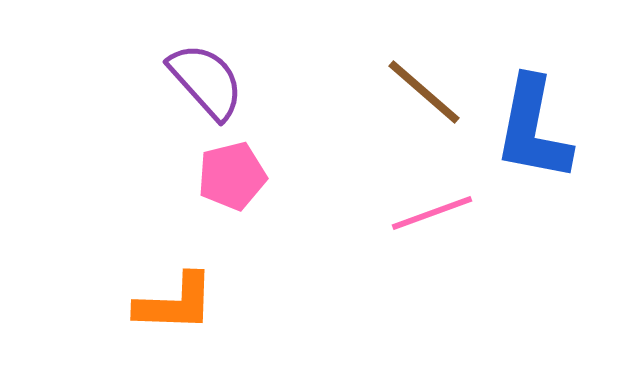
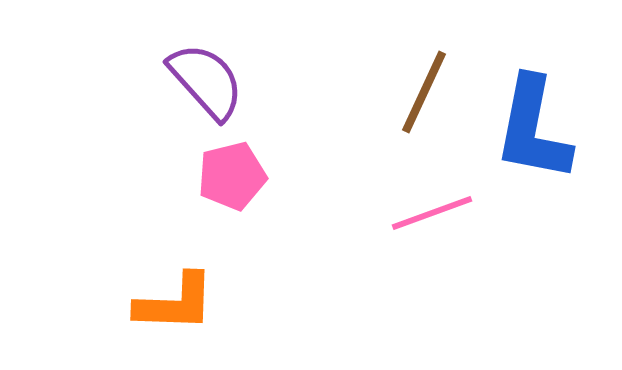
brown line: rotated 74 degrees clockwise
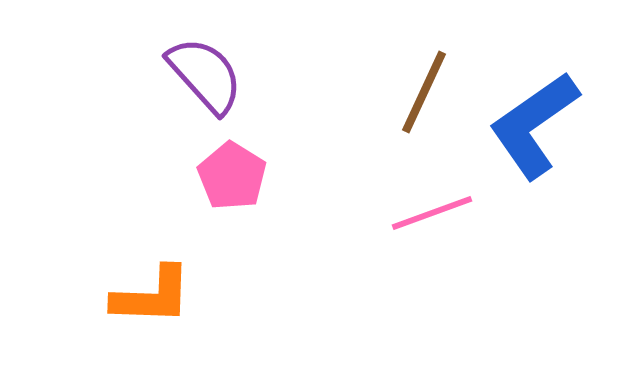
purple semicircle: moved 1 px left, 6 px up
blue L-shape: moved 1 px right, 4 px up; rotated 44 degrees clockwise
pink pentagon: rotated 26 degrees counterclockwise
orange L-shape: moved 23 px left, 7 px up
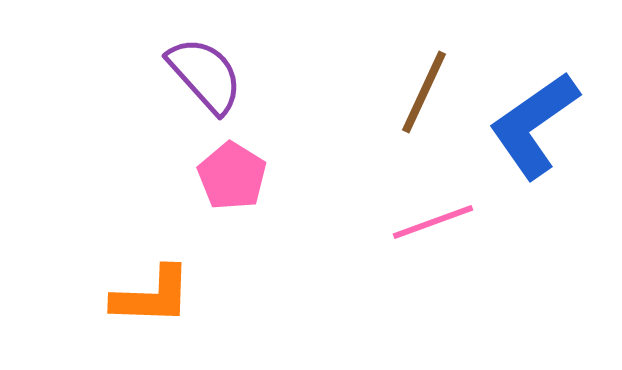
pink line: moved 1 px right, 9 px down
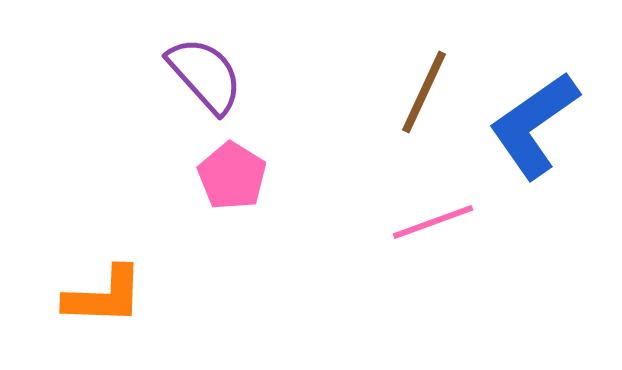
orange L-shape: moved 48 px left
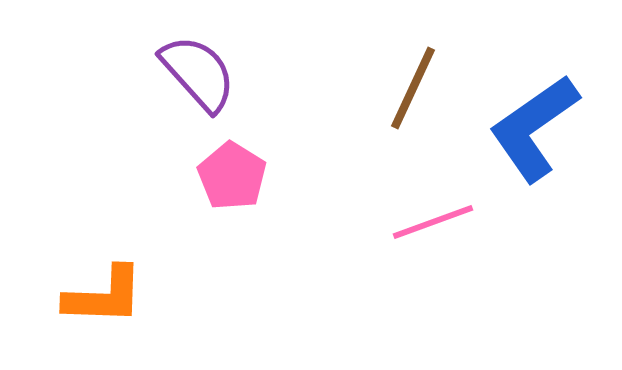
purple semicircle: moved 7 px left, 2 px up
brown line: moved 11 px left, 4 px up
blue L-shape: moved 3 px down
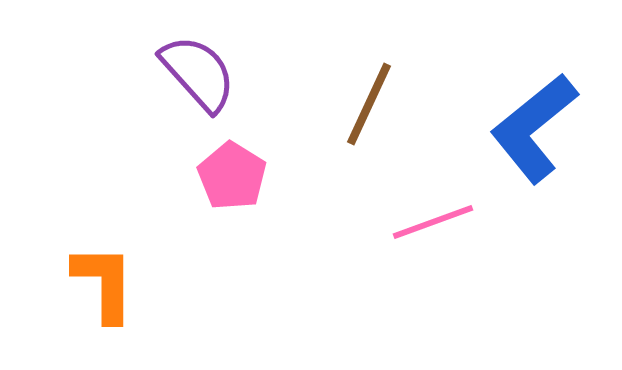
brown line: moved 44 px left, 16 px down
blue L-shape: rotated 4 degrees counterclockwise
orange L-shape: moved 13 px up; rotated 92 degrees counterclockwise
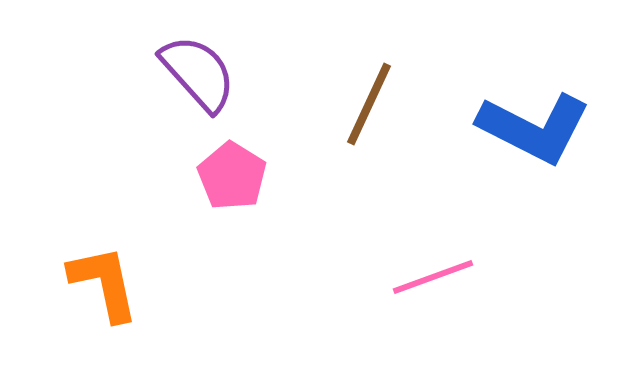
blue L-shape: rotated 114 degrees counterclockwise
pink line: moved 55 px down
orange L-shape: rotated 12 degrees counterclockwise
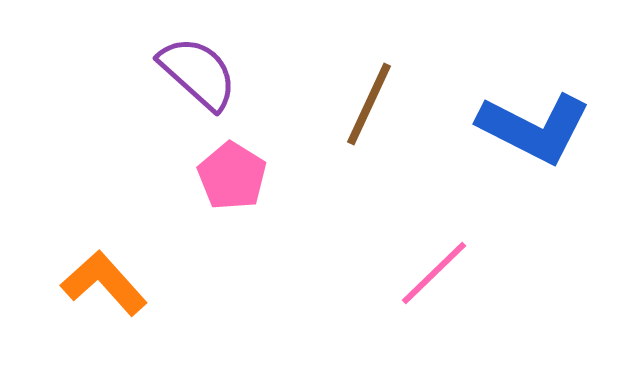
purple semicircle: rotated 6 degrees counterclockwise
pink line: moved 1 px right, 4 px up; rotated 24 degrees counterclockwise
orange L-shape: rotated 30 degrees counterclockwise
